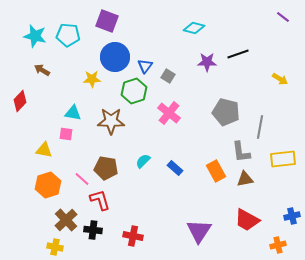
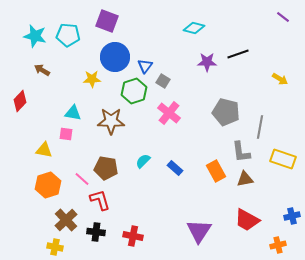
gray square: moved 5 px left, 5 px down
yellow rectangle: rotated 25 degrees clockwise
black cross: moved 3 px right, 2 px down
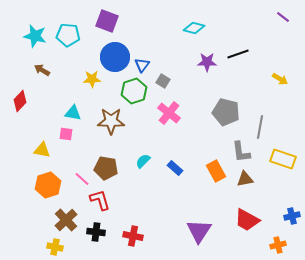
blue triangle: moved 3 px left, 1 px up
yellow triangle: moved 2 px left
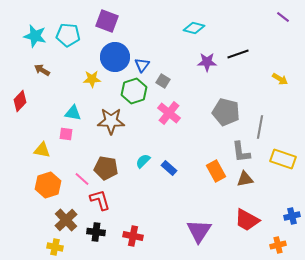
blue rectangle: moved 6 px left
